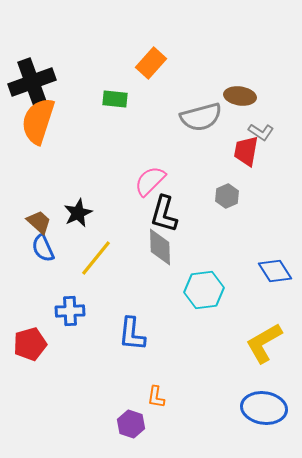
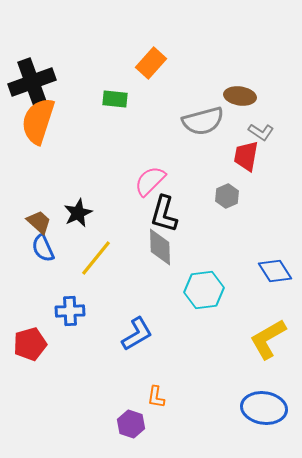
gray semicircle: moved 2 px right, 4 px down
red trapezoid: moved 5 px down
blue L-shape: moved 5 px right; rotated 126 degrees counterclockwise
yellow L-shape: moved 4 px right, 4 px up
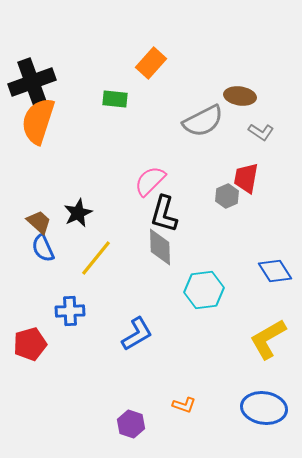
gray semicircle: rotated 12 degrees counterclockwise
red trapezoid: moved 22 px down
orange L-shape: moved 28 px right, 8 px down; rotated 80 degrees counterclockwise
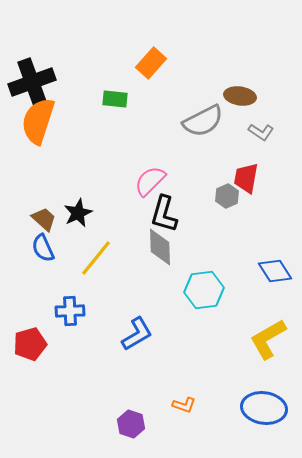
brown trapezoid: moved 5 px right, 3 px up
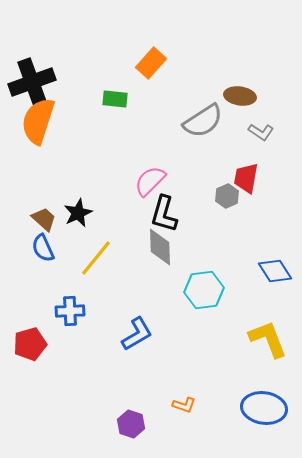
gray semicircle: rotated 6 degrees counterclockwise
yellow L-shape: rotated 99 degrees clockwise
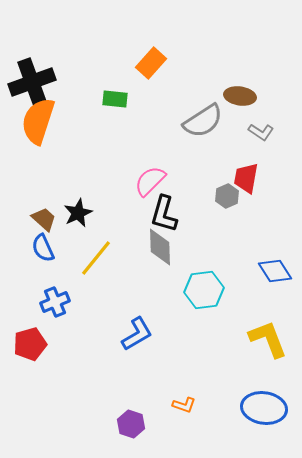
blue cross: moved 15 px left, 9 px up; rotated 20 degrees counterclockwise
